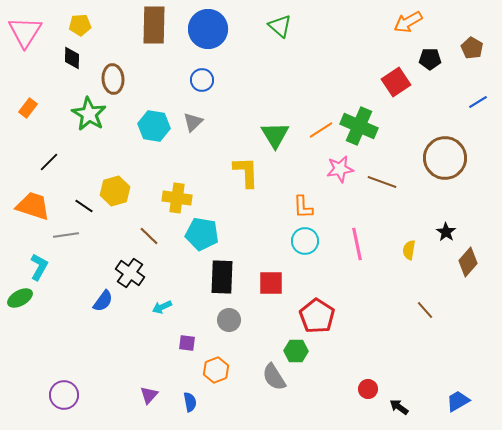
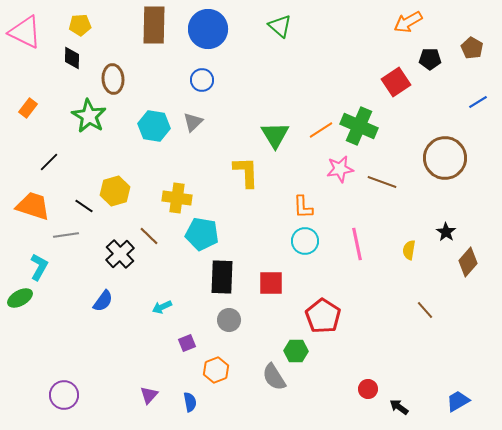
pink triangle at (25, 32): rotated 36 degrees counterclockwise
green star at (89, 114): moved 2 px down
black cross at (130, 273): moved 10 px left, 19 px up; rotated 12 degrees clockwise
red pentagon at (317, 316): moved 6 px right
purple square at (187, 343): rotated 30 degrees counterclockwise
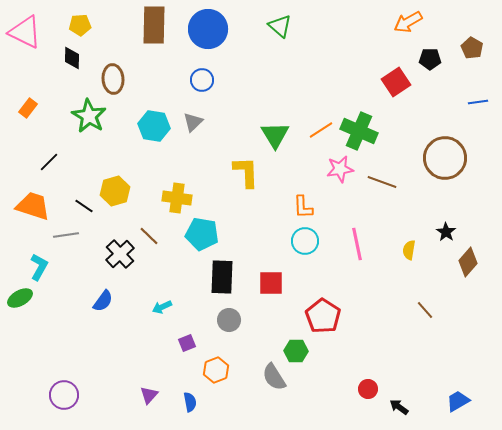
blue line at (478, 102): rotated 24 degrees clockwise
green cross at (359, 126): moved 5 px down
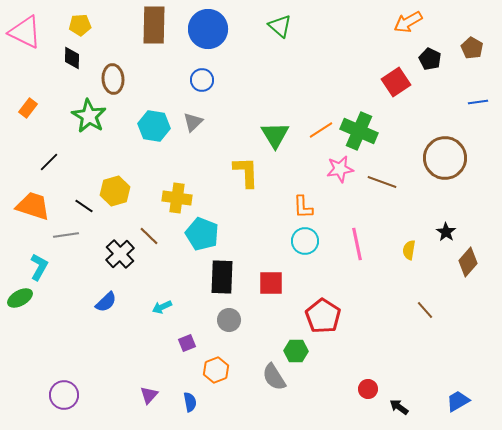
black pentagon at (430, 59): rotated 25 degrees clockwise
cyan pentagon at (202, 234): rotated 12 degrees clockwise
blue semicircle at (103, 301): moved 3 px right, 1 px down; rotated 10 degrees clockwise
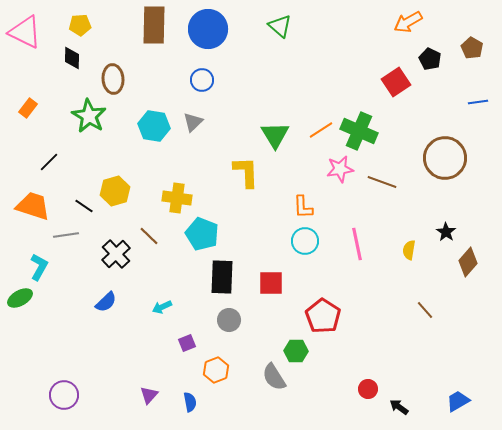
black cross at (120, 254): moved 4 px left
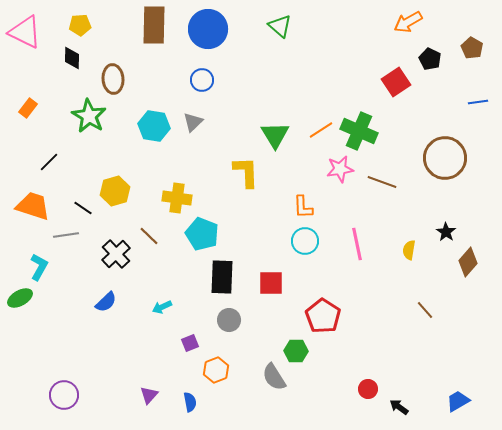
black line at (84, 206): moved 1 px left, 2 px down
purple square at (187, 343): moved 3 px right
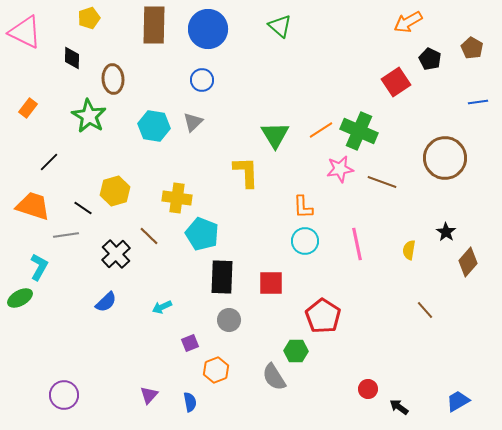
yellow pentagon at (80, 25): moved 9 px right, 7 px up; rotated 15 degrees counterclockwise
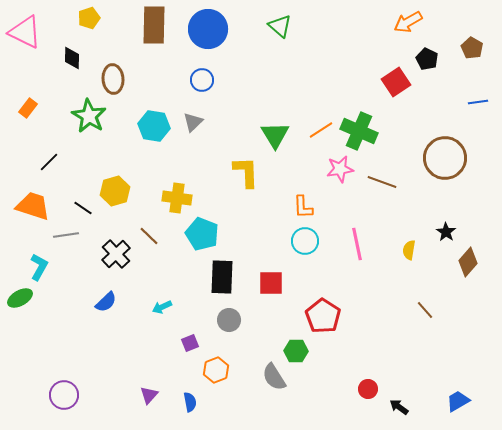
black pentagon at (430, 59): moved 3 px left
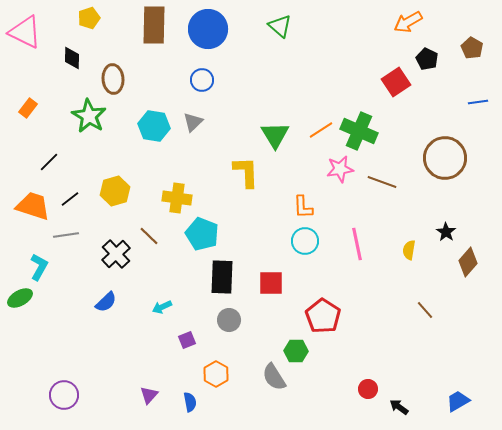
black line at (83, 208): moved 13 px left, 9 px up; rotated 72 degrees counterclockwise
purple square at (190, 343): moved 3 px left, 3 px up
orange hexagon at (216, 370): moved 4 px down; rotated 10 degrees counterclockwise
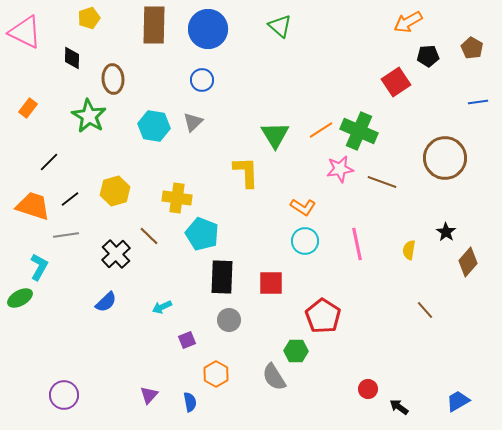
black pentagon at (427, 59): moved 1 px right, 3 px up; rotated 30 degrees counterclockwise
orange L-shape at (303, 207): rotated 55 degrees counterclockwise
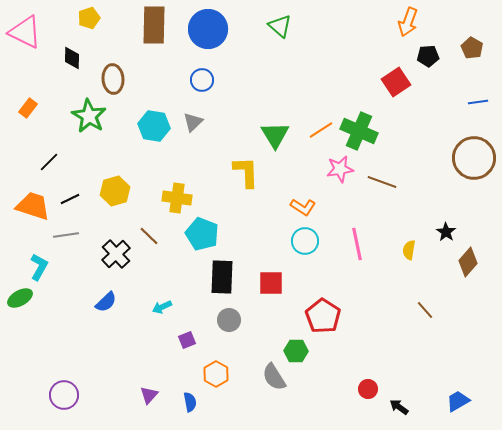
orange arrow at (408, 22): rotated 40 degrees counterclockwise
brown circle at (445, 158): moved 29 px right
black line at (70, 199): rotated 12 degrees clockwise
